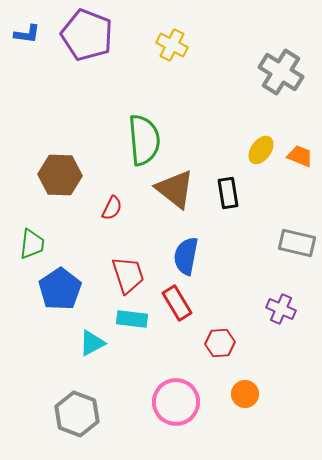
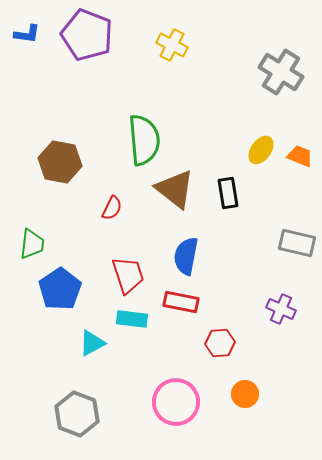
brown hexagon: moved 13 px up; rotated 9 degrees clockwise
red rectangle: moved 4 px right, 1 px up; rotated 48 degrees counterclockwise
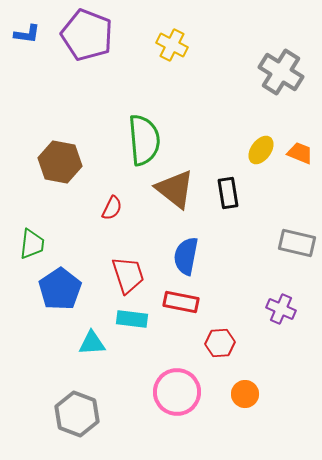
orange trapezoid: moved 3 px up
cyan triangle: rotated 24 degrees clockwise
pink circle: moved 1 px right, 10 px up
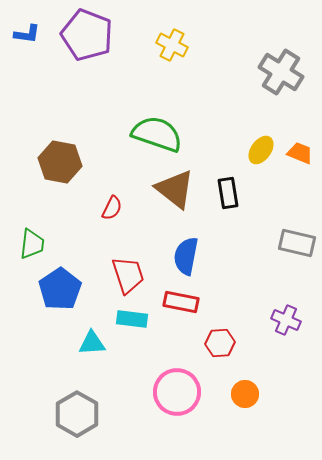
green semicircle: moved 13 px right, 6 px up; rotated 66 degrees counterclockwise
purple cross: moved 5 px right, 11 px down
gray hexagon: rotated 9 degrees clockwise
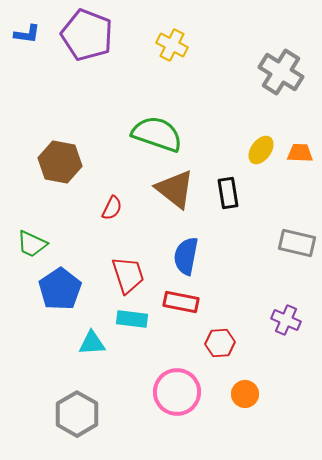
orange trapezoid: rotated 20 degrees counterclockwise
green trapezoid: rotated 108 degrees clockwise
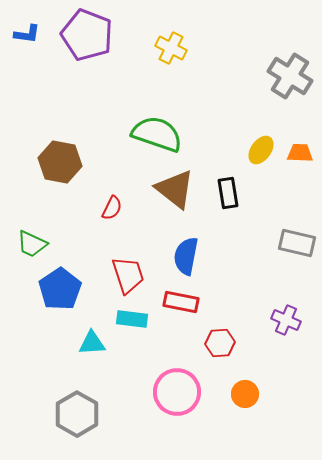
yellow cross: moved 1 px left, 3 px down
gray cross: moved 9 px right, 4 px down
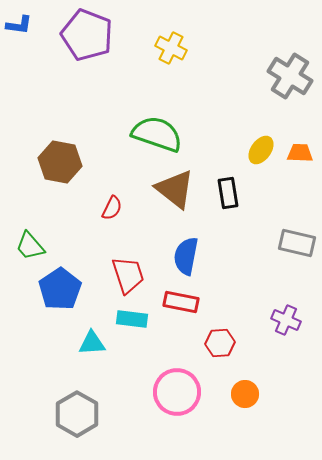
blue L-shape: moved 8 px left, 9 px up
green trapezoid: moved 2 px left, 2 px down; rotated 24 degrees clockwise
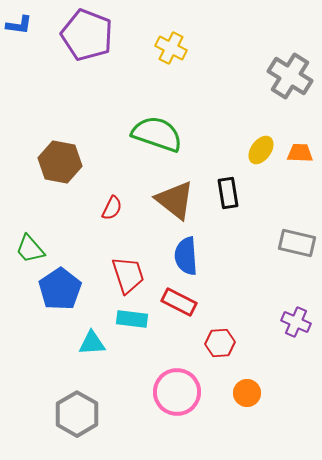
brown triangle: moved 11 px down
green trapezoid: moved 3 px down
blue semicircle: rotated 15 degrees counterclockwise
red rectangle: moved 2 px left; rotated 16 degrees clockwise
purple cross: moved 10 px right, 2 px down
orange circle: moved 2 px right, 1 px up
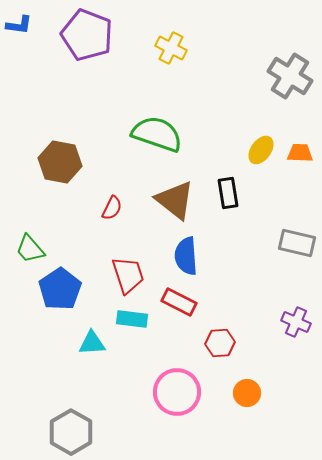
gray hexagon: moved 6 px left, 18 px down
